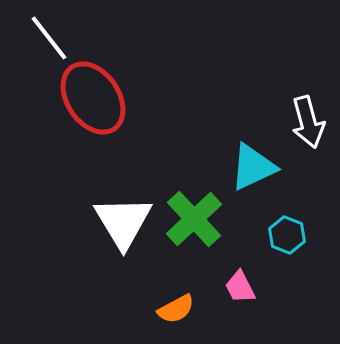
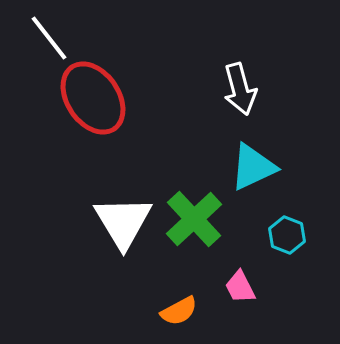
white arrow: moved 68 px left, 33 px up
orange semicircle: moved 3 px right, 2 px down
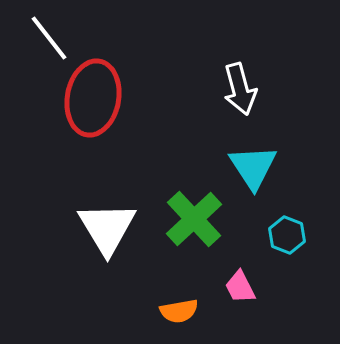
red ellipse: rotated 44 degrees clockwise
cyan triangle: rotated 38 degrees counterclockwise
white triangle: moved 16 px left, 6 px down
orange semicircle: rotated 18 degrees clockwise
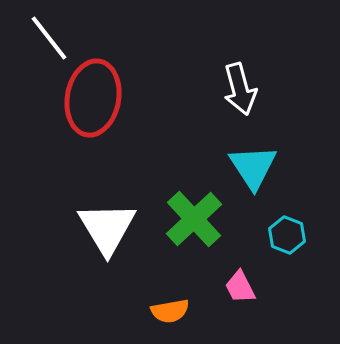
orange semicircle: moved 9 px left
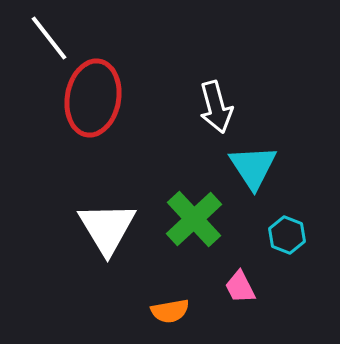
white arrow: moved 24 px left, 18 px down
